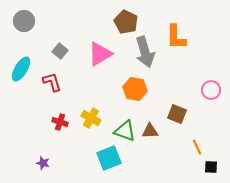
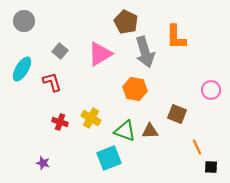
cyan ellipse: moved 1 px right
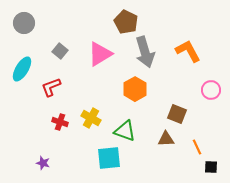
gray circle: moved 2 px down
orange L-shape: moved 12 px right, 14 px down; rotated 152 degrees clockwise
red L-shape: moved 1 px left, 5 px down; rotated 95 degrees counterclockwise
orange hexagon: rotated 20 degrees clockwise
brown triangle: moved 16 px right, 8 px down
cyan square: rotated 15 degrees clockwise
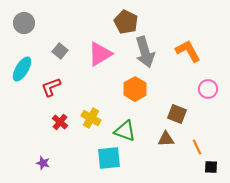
pink circle: moved 3 px left, 1 px up
red cross: rotated 21 degrees clockwise
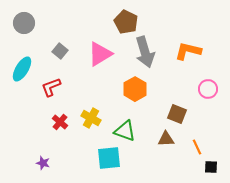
orange L-shape: rotated 48 degrees counterclockwise
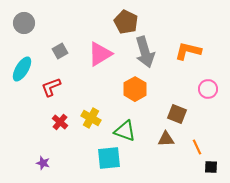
gray square: rotated 21 degrees clockwise
